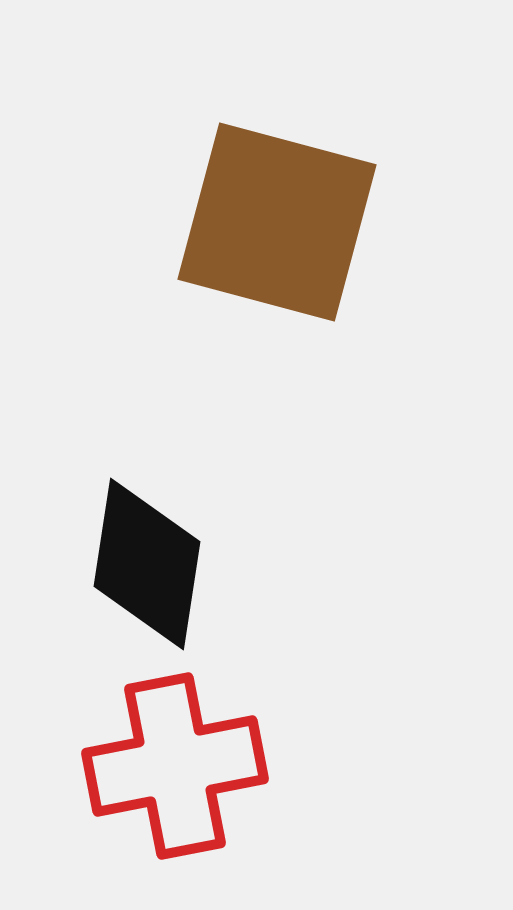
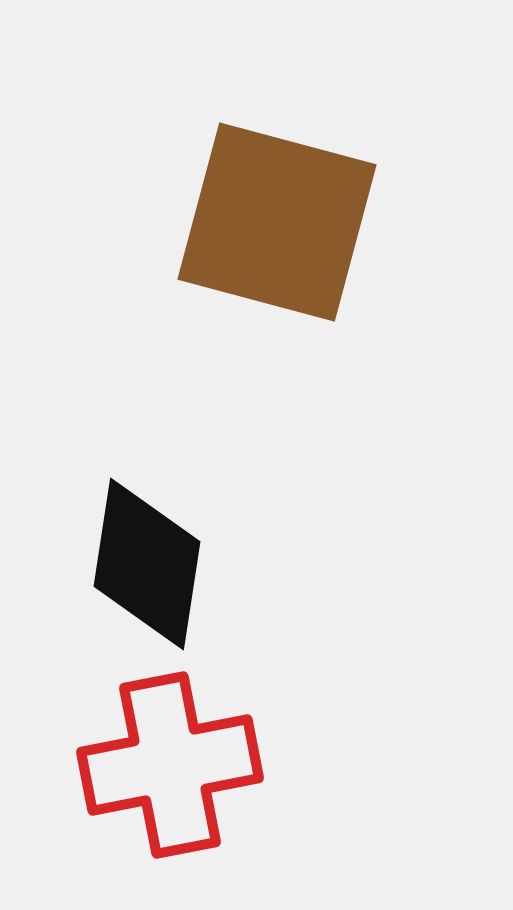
red cross: moved 5 px left, 1 px up
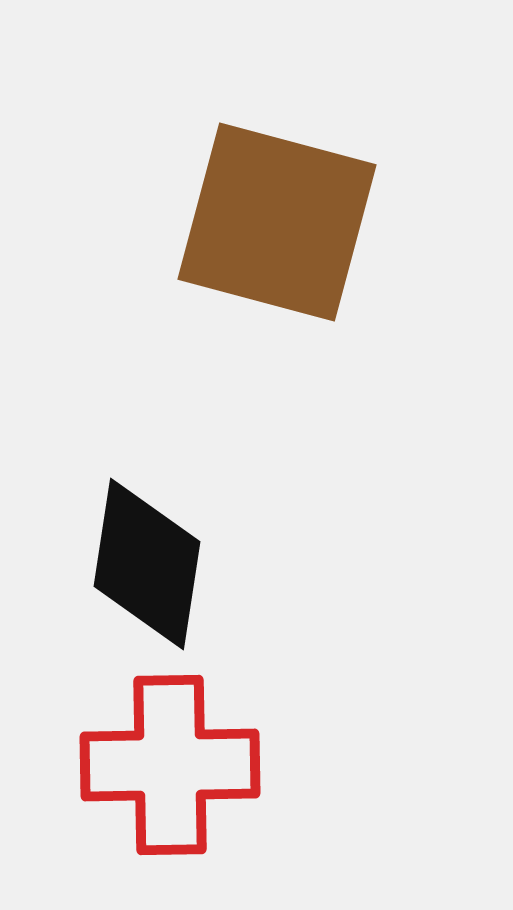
red cross: rotated 10 degrees clockwise
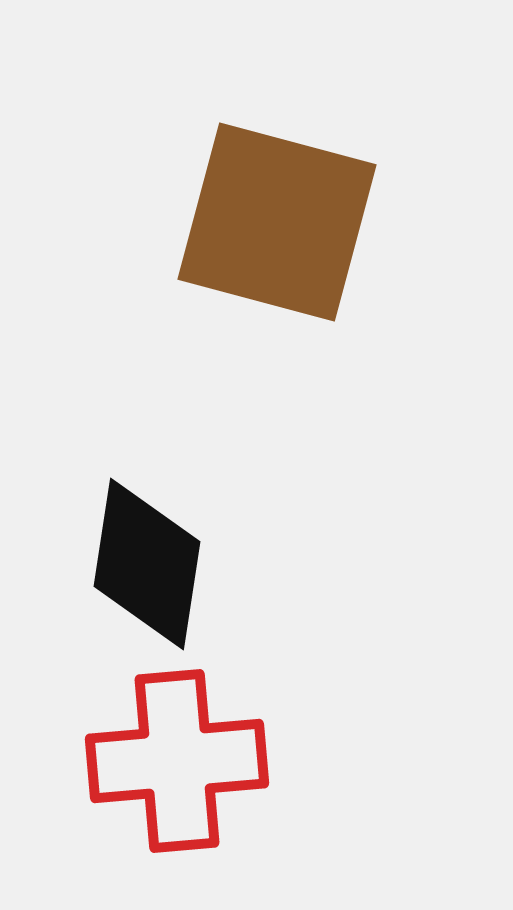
red cross: moved 7 px right, 4 px up; rotated 4 degrees counterclockwise
